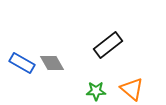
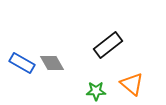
orange triangle: moved 5 px up
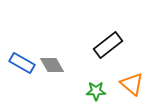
gray diamond: moved 2 px down
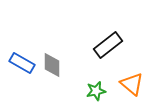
gray diamond: rotated 30 degrees clockwise
green star: rotated 12 degrees counterclockwise
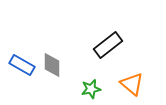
blue rectangle: moved 2 px down
green star: moved 5 px left, 2 px up
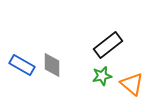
green star: moved 11 px right, 13 px up
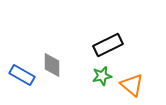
black rectangle: rotated 12 degrees clockwise
blue rectangle: moved 10 px down
orange triangle: moved 1 px down
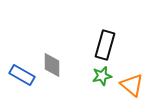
black rectangle: moved 3 px left; rotated 48 degrees counterclockwise
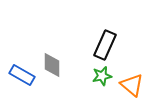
black rectangle: rotated 8 degrees clockwise
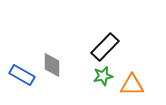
black rectangle: moved 2 px down; rotated 20 degrees clockwise
green star: moved 1 px right
orange triangle: rotated 40 degrees counterclockwise
